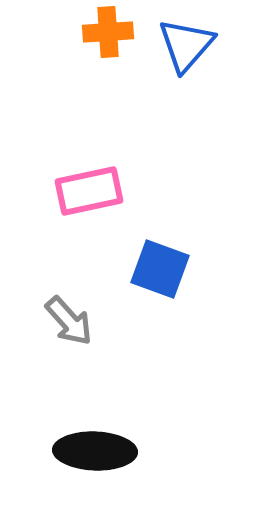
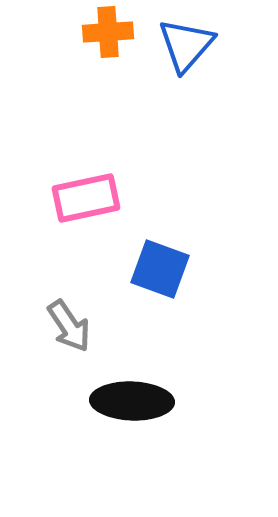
pink rectangle: moved 3 px left, 7 px down
gray arrow: moved 5 px down; rotated 8 degrees clockwise
black ellipse: moved 37 px right, 50 px up
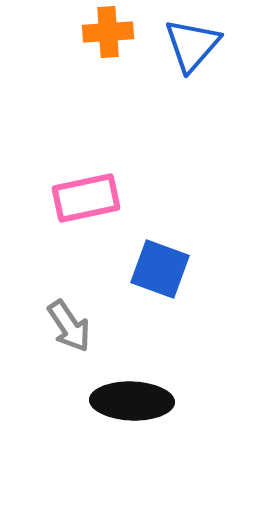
blue triangle: moved 6 px right
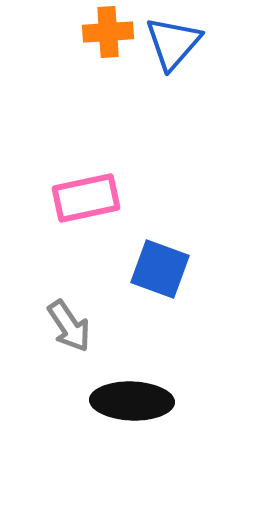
blue triangle: moved 19 px left, 2 px up
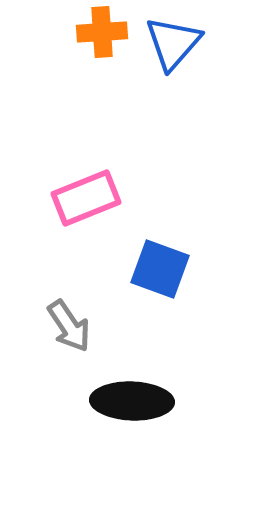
orange cross: moved 6 px left
pink rectangle: rotated 10 degrees counterclockwise
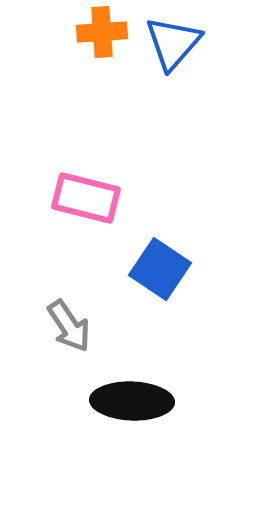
pink rectangle: rotated 36 degrees clockwise
blue square: rotated 14 degrees clockwise
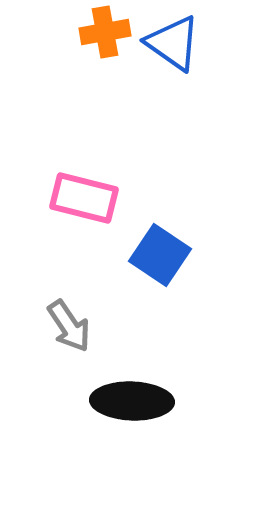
orange cross: moved 3 px right; rotated 6 degrees counterclockwise
blue triangle: rotated 36 degrees counterclockwise
pink rectangle: moved 2 px left
blue square: moved 14 px up
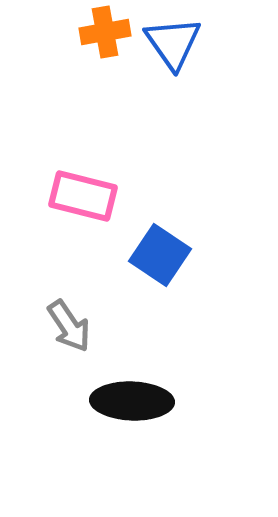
blue triangle: rotated 20 degrees clockwise
pink rectangle: moved 1 px left, 2 px up
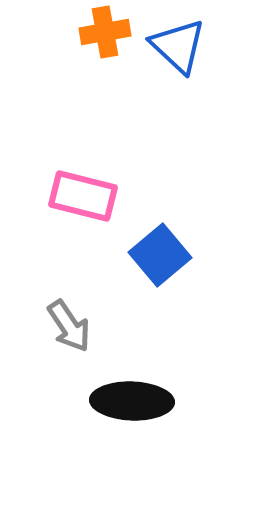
blue triangle: moved 5 px right, 3 px down; rotated 12 degrees counterclockwise
blue square: rotated 16 degrees clockwise
